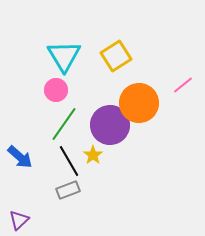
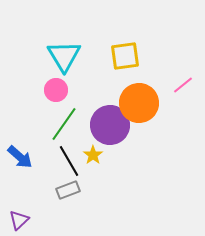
yellow square: moved 9 px right; rotated 24 degrees clockwise
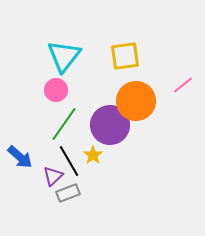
cyan triangle: rotated 9 degrees clockwise
orange circle: moved 3 px left, 2 px up
gray rectangle: moved 3 px down
purple triangle: moved 34 px right, 44 px up
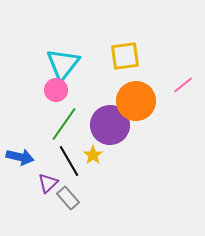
cyan triangle: moved 1 px left, 8 px down
blue arrow: rotated 28 degrees counterclockwise
purple triangle: moved 5 px left, 7 px down
gray rectangle: moved 5 px down; rotated 70 degrees clockwise
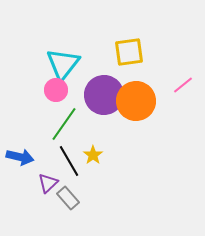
yellow square: moved 4 px right, 4 px up
purple circle: moved 6 px left, 30 px up
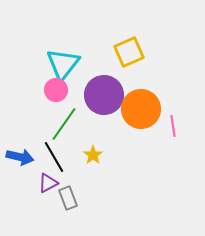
yellow square: rotated 16 degrees counterclockwise
pink line: moved 10 px left, 41 px down; rotated 60 degrees counterclockwise
orange circle: moved 5 px right, 8 px down
black line: moved 15 px left, 4 px up
purple triangle: rotated 15 degrees clockwise
gray rectangle: rotated 20 degrees clockwise
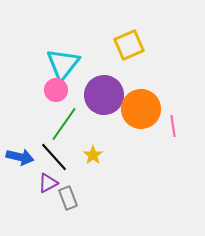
yellow square: moved 7 px up
black line: rotated 12 degrees counterclockwise
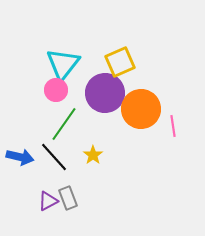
yellow square: moved 9 px left, 17 px down
purple circle: moved 1 px right, 2 px up
purple triangle: moved 18 px down
